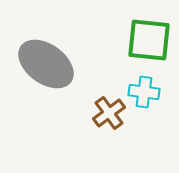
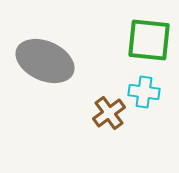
gray ellipse: moved 1 px left, 3 px up; rotated 12 degrees counterclockwise
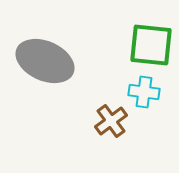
green square: moved 2 px right, 5 px down
brown cross: moved 2 px right, 8 px down
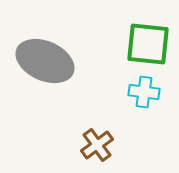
green square: moved 3 px left, 1 px up
brown cross: moved 14 px left, 24 px down
